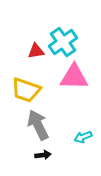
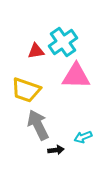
pink triangle: moved 2 px right, 1 px up
black arrow: moved 13 px right, 5 px up
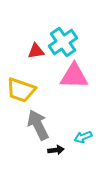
pink triangle: moved 2 px left
yellow trapezoid: moved 5 px left
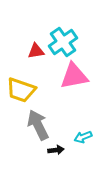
pink triangle: rotated 12 degrees counterclockwise
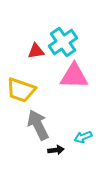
pink triangle: rotated 12 degrees clockwise
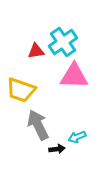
cyan arrow: moved 6 px left
black arrow: moved 1 px right, 1 px up
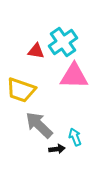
red triangle: rotated 18 degrees clockwise
gray arrow: moved 1 px right; rotated 20 degrees counterclockwise
cyan arrow: moved 2 px left; rotated 90 degrees clockwise
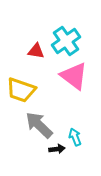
cyan cross: moved 3 px right, 1 px up
pink triangle: rotated 36 degrees clockwise
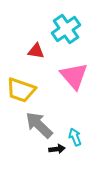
cyan cross: moved 12 px up
pink triangle: rotated 12 degrees clockwise
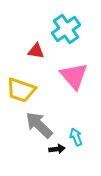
cyan arrow: moved 1 px right
